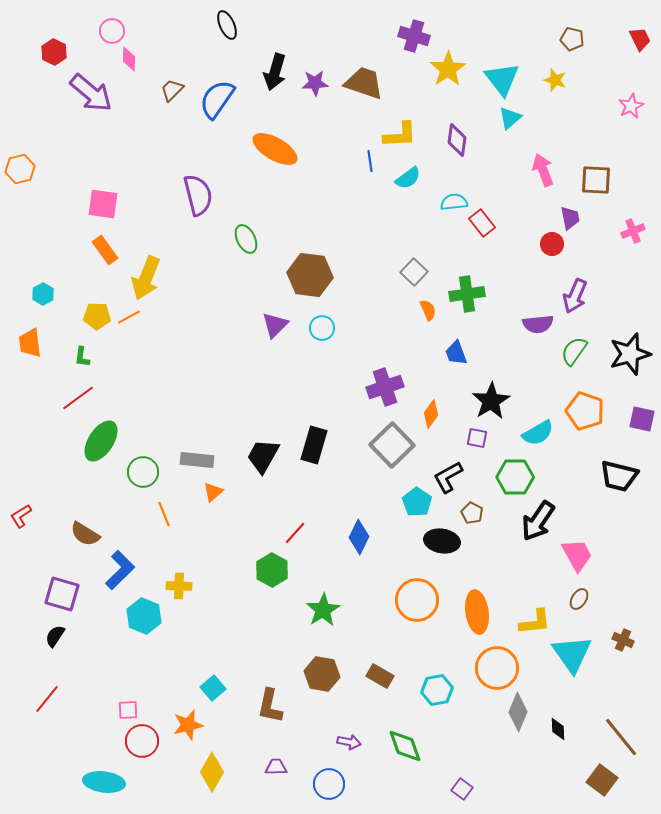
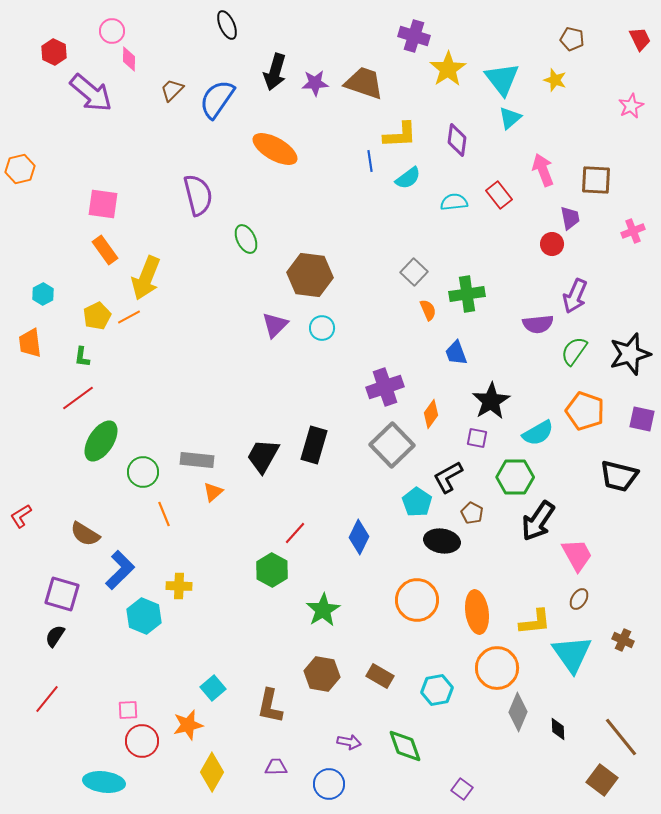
red rectangle at (482, 223): moved 17 px right, 28 px up
yellow pentagon at (97, 316): rotated 28 degrees counterclockwise
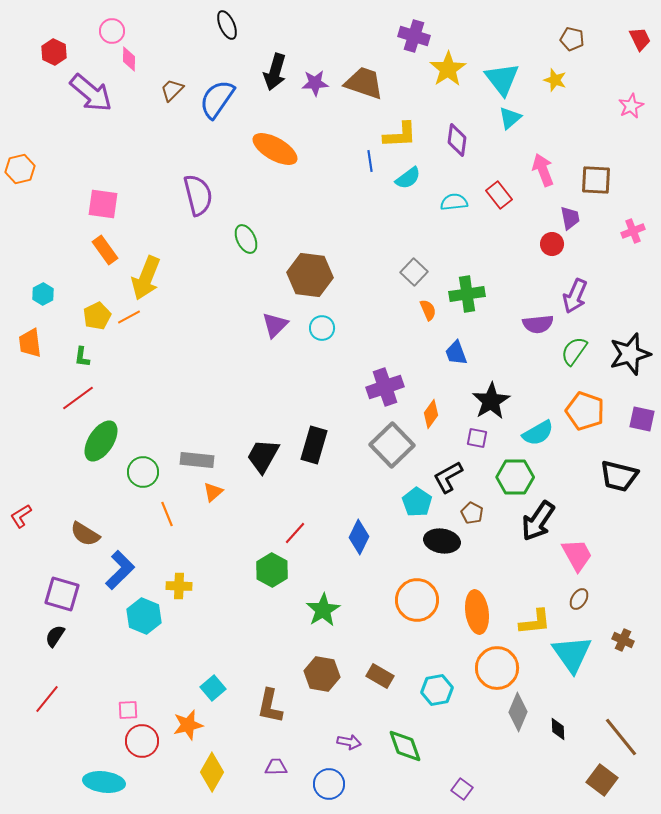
orange line at (164, 514): moved 3 px right
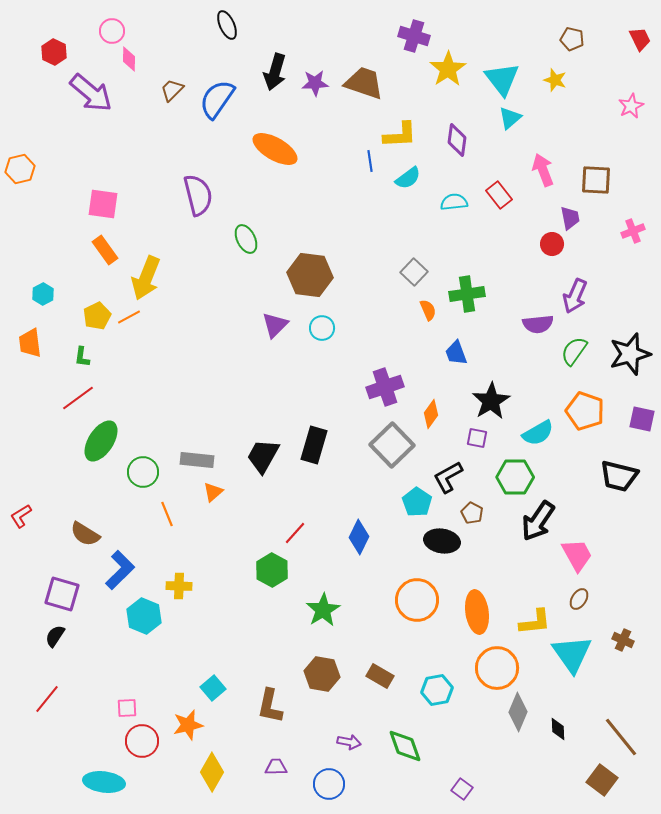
pink square at (128, 710): moved 1 px left, 2 px up
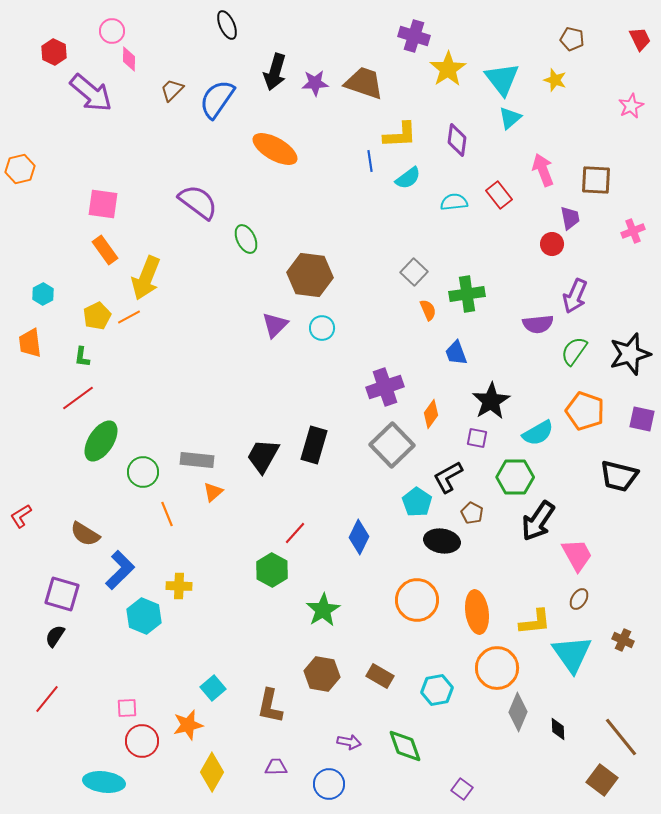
purple semicircle at (198, 195): moved 7 px down; rotated 39 degrees counterclockwise
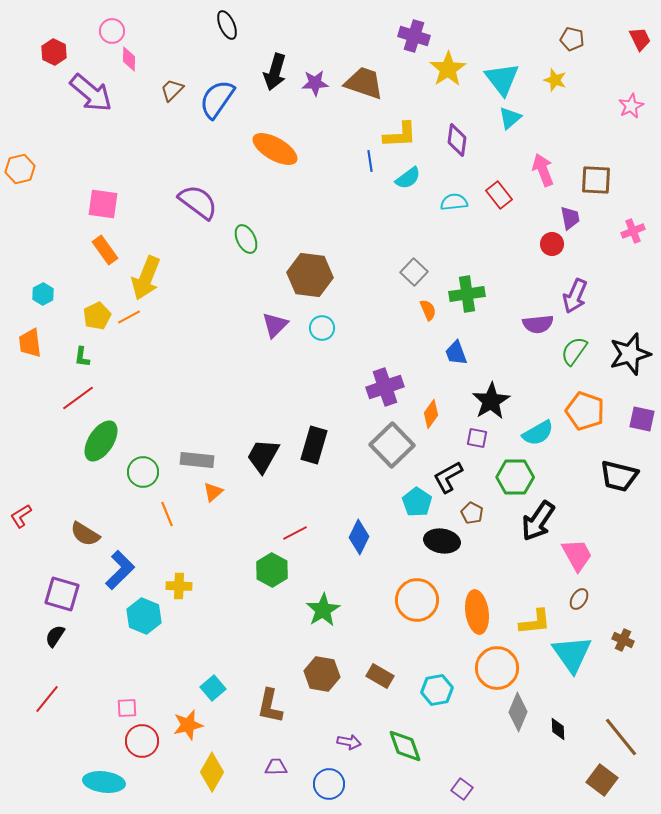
red line at (295, 533): rotated 20 degrees clockwise
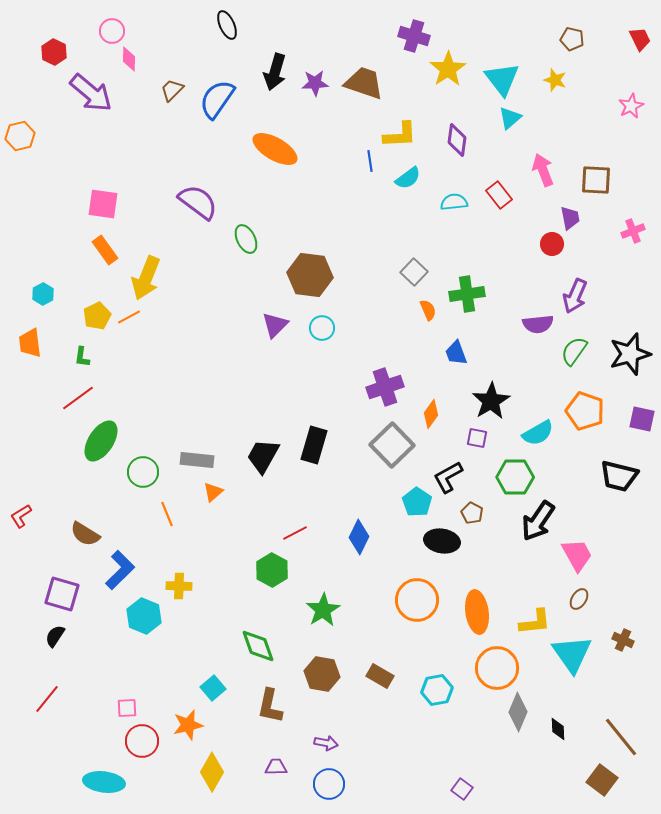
orange hexagon at (20, 169): moved 33 px up
purple arrow at (349, 742): moved 23 px left, 1 px down
green diamond at (405, 746): moved 147 px left, 100 px up
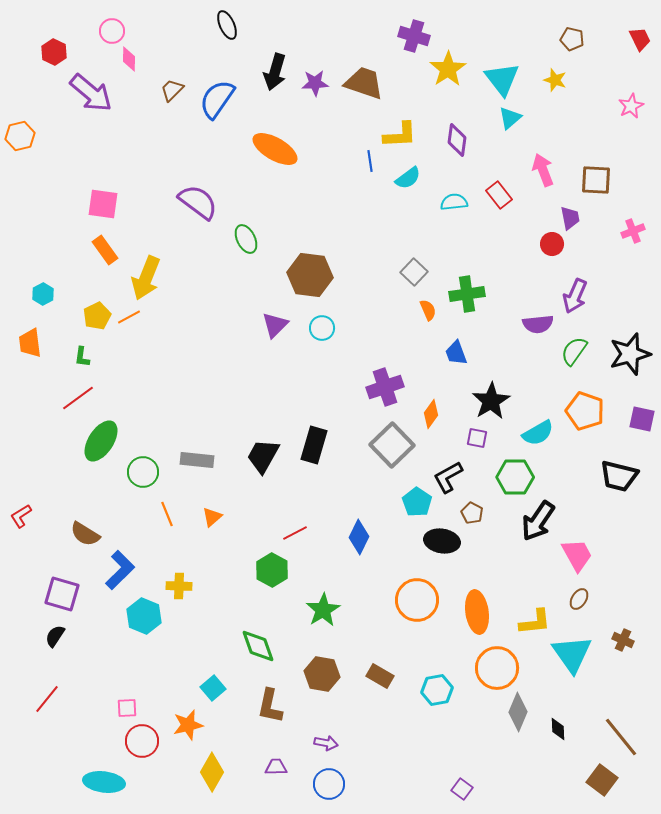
orange triangle at (213, 492): moved 1 px left, 25 px down
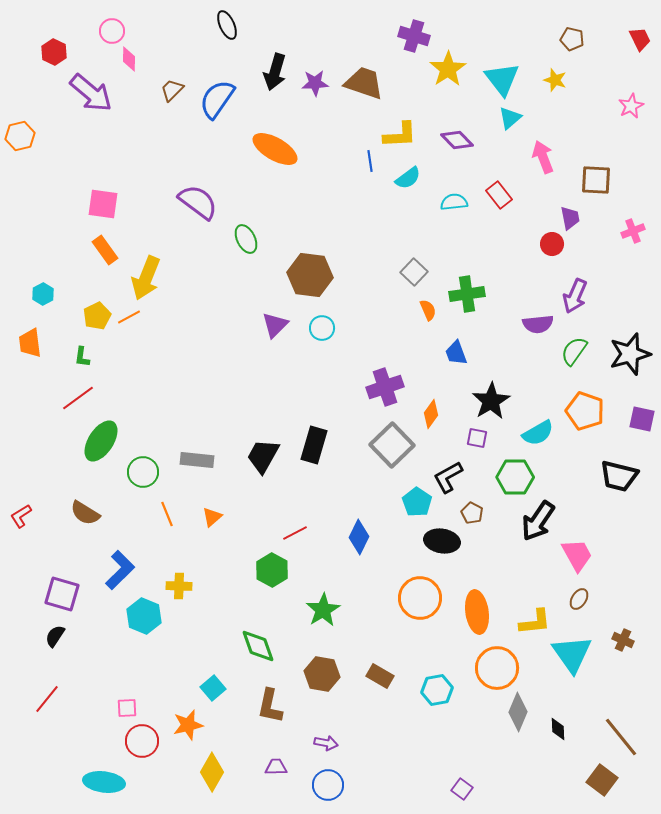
purple diamond at (457, 140): rotated 52 degrees counterclockwise
pink arrow at (543, 170): moved 13 px up
brown semicircle at (85, 534): moved 21 px up
orange circle at (417, 600): moved 3 px right, 2 px up
blue circle at (329, 784): moved 1 px left, 1 px down
